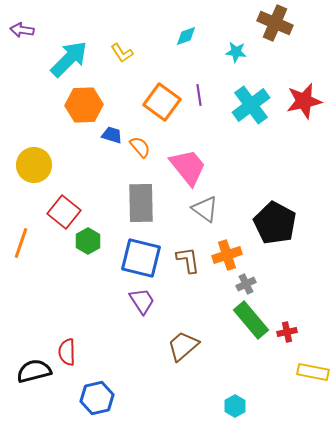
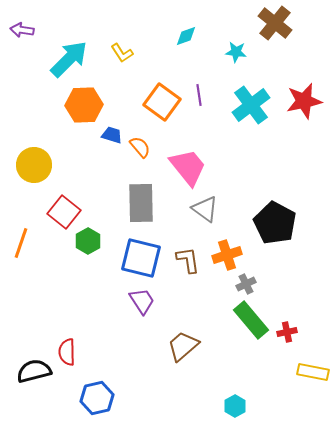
brown cross: rotated 16 degrees clockwise
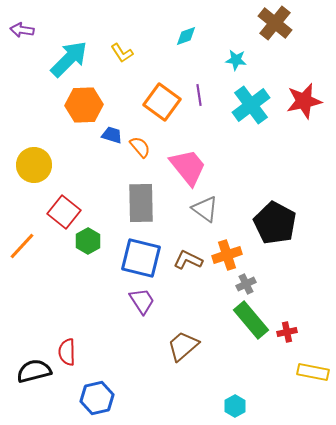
cyan star: moved 8 px down
orange line: moved 1 px right, 3 px down; rotated 24 degrees clockwise
brown L-shape: rotated 56 degrees counterclockwise
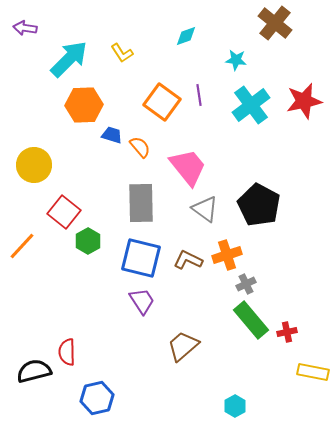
purple arrow: moved 3 px right, 2 px up
black pentagon: moved 16 px left, 18 px up
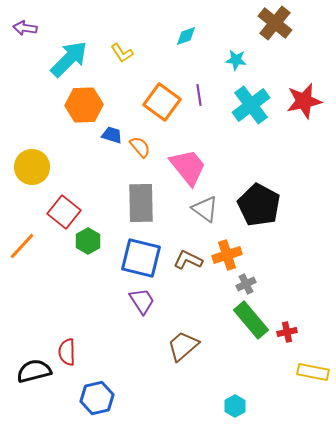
yellow circle: moved 2 px left, 2 px down
